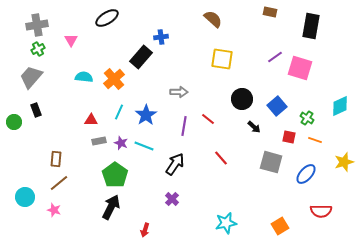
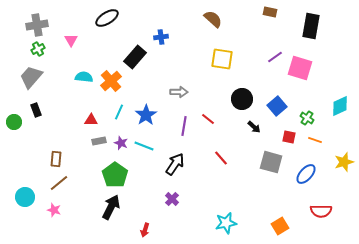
black rectangle at (141, 57): moved 6 px left
orange cross at (114, 79): moved 3 px left, 2 px down
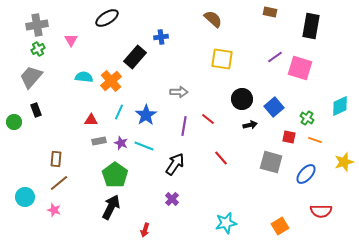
blue square at (277, 106): moved 3 px left, 1 px down
black arrow at (254, 127): moved 4 px left, 2 px up; rotated 56 degrees counterclockwise
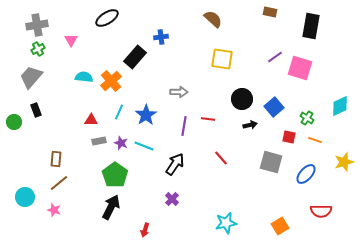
red line at (208, 119): rotated 32 degrees counterclockwise
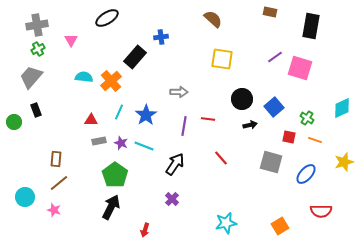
cyan diamond at (340, 106): moved 2 px right, 2 px down
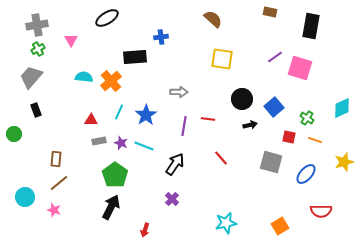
black rectangle at (135, 57): rotated 45 degrees clockwise
green circle at (14, 122): moved 12 px down
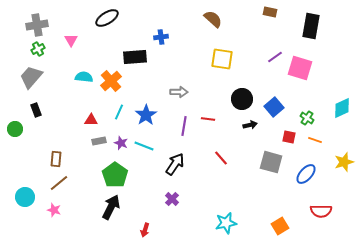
green circle at (14, 134): moved 1 px right, 5 px up
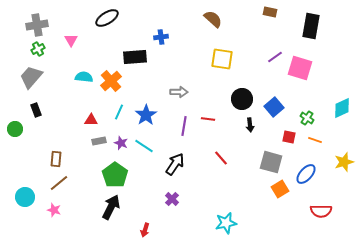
black arrow at (250, 125): rotated 96 degrees clockwise
cyan line at (144, 146): rotated 12 degrees clockwise
orange square at (280, 226): moved 37 px up
